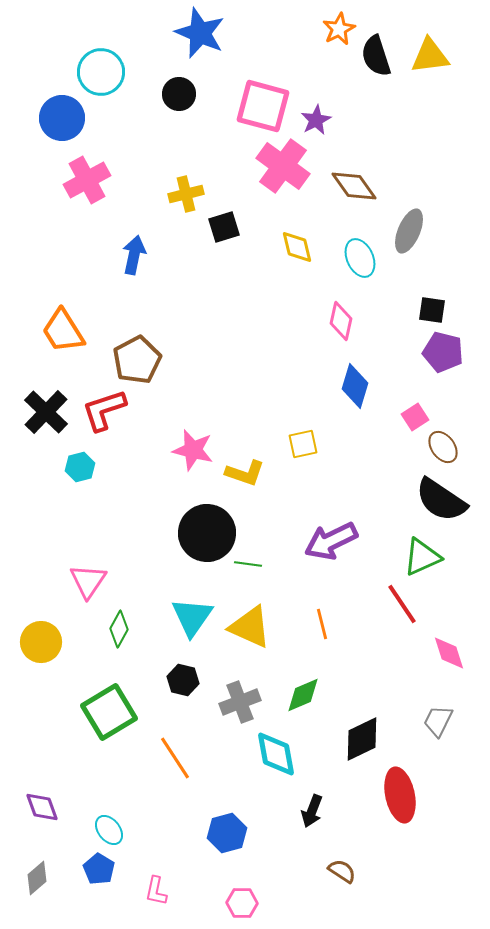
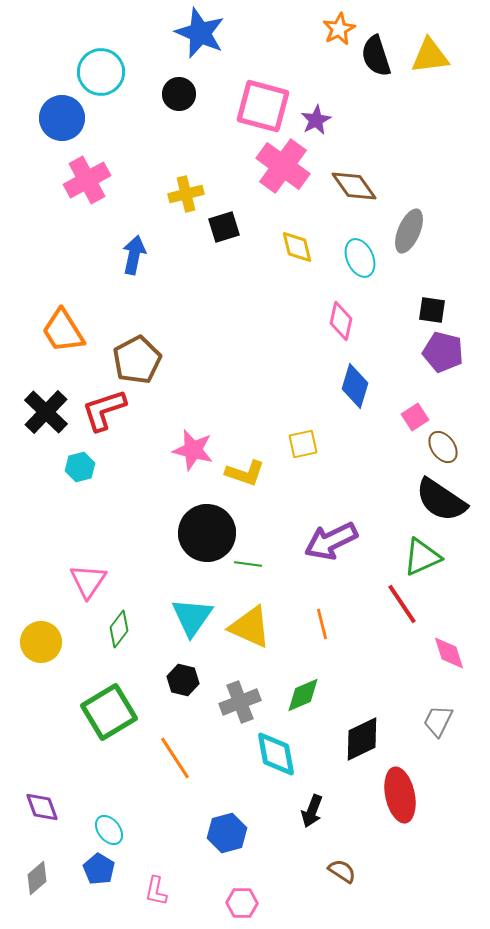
green diamond at (119, 629): rotated 9 degrees clockwise
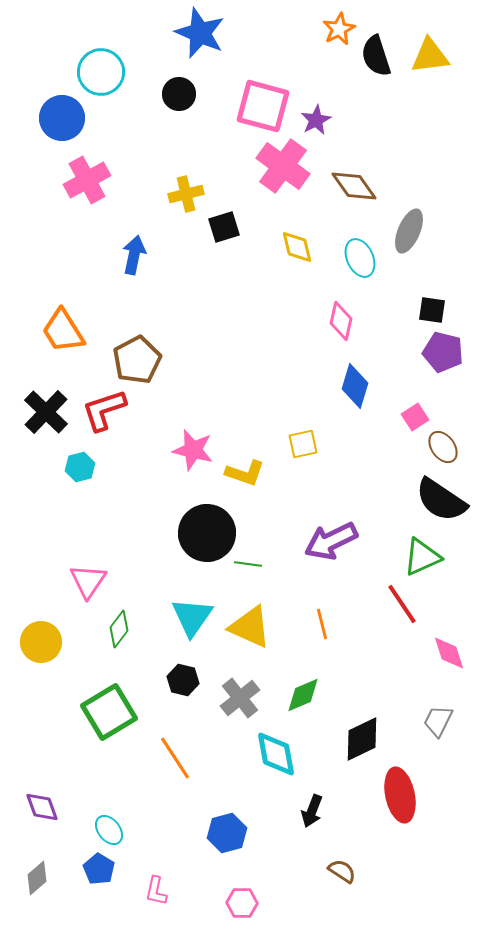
gray cross at (240, 702): moved 4 px up; rotated 18 degrees counterclockwise
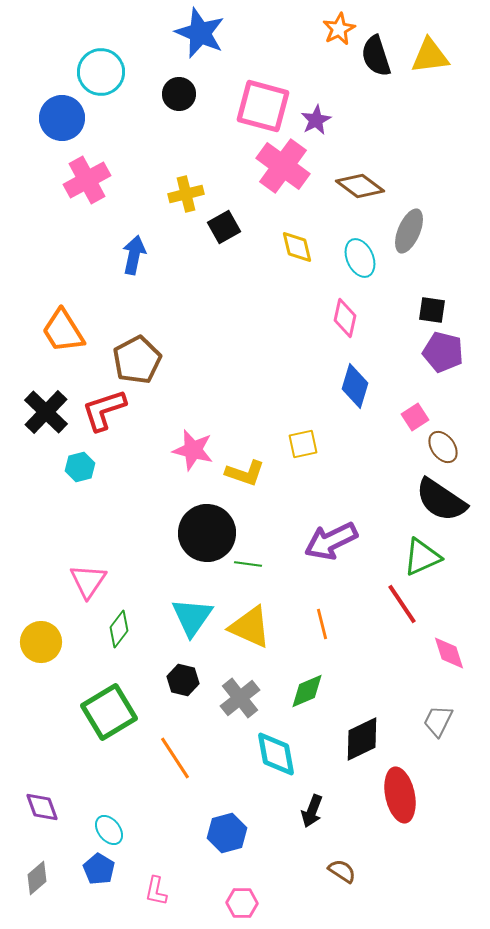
brown diamond at (354, 186): moved 6 px right; rotated 18 degrees counterclockwise
black square at (224, 227): rotated 12 degrees counterclockwise
pink diamond at (341, 321): moved 4 px right, 3 px up
green diamond at (303, 695): moved 4 px right, 4 px up
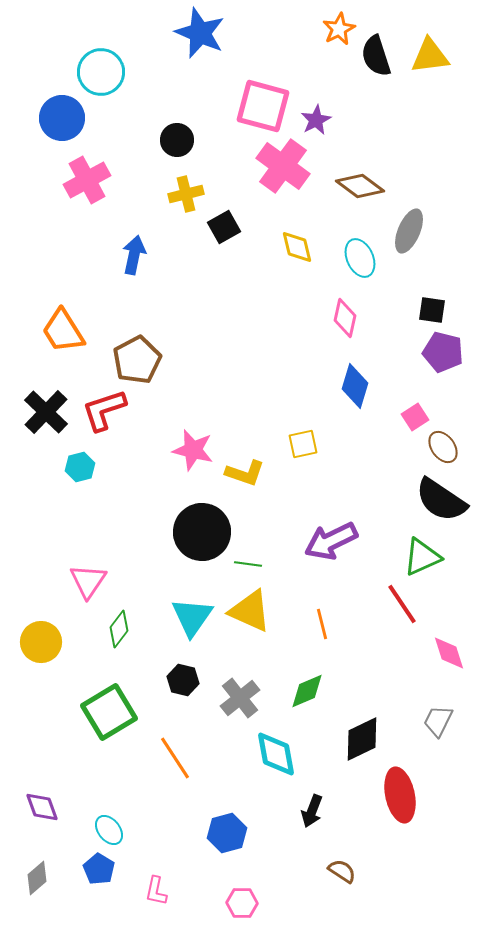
black circle at (179, 94): moved 2 px left, 46 px down
black circle at (207, 533): moved 5 px left, 1 px up
yellow triangle at (250, 627): moved 16 px up
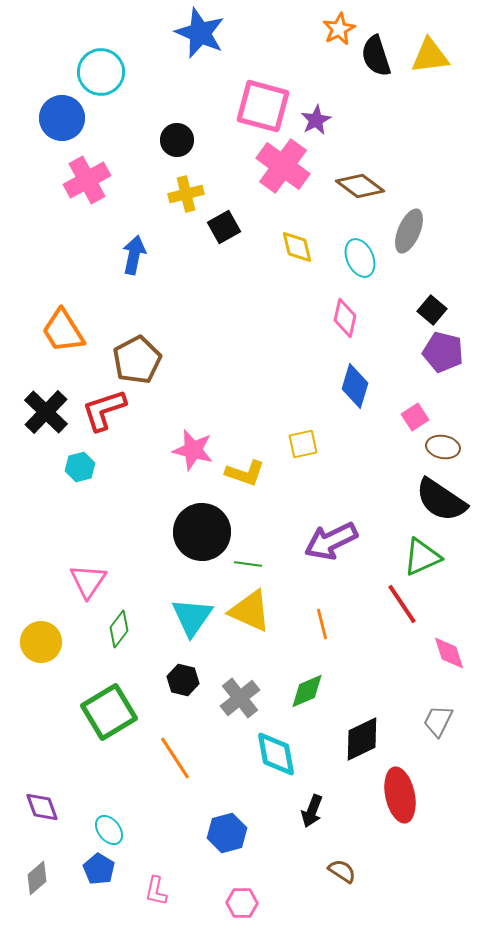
black square at (432, 310): rotated 32 degrees clockwise
brown ellipse at (443, 447): rotated 44 degrees counterclockwise
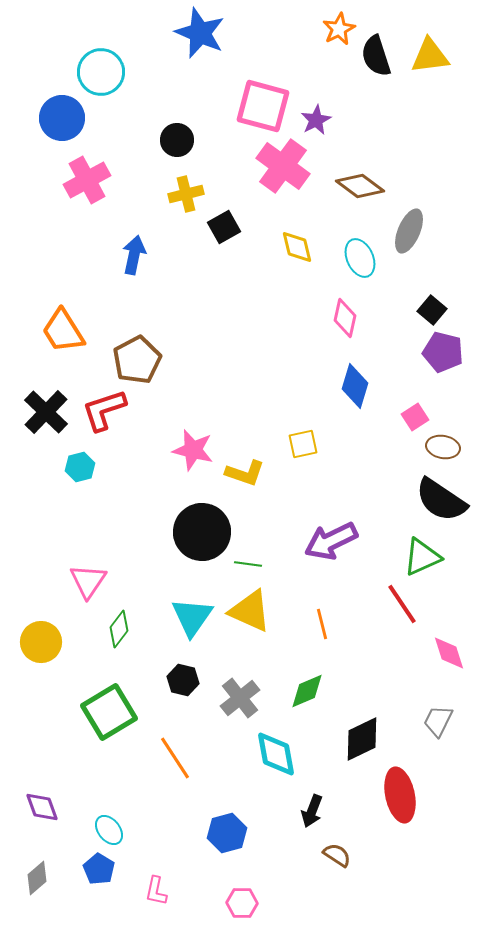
brown semicircle at (342, 871): moved 5 px left, 16 px up
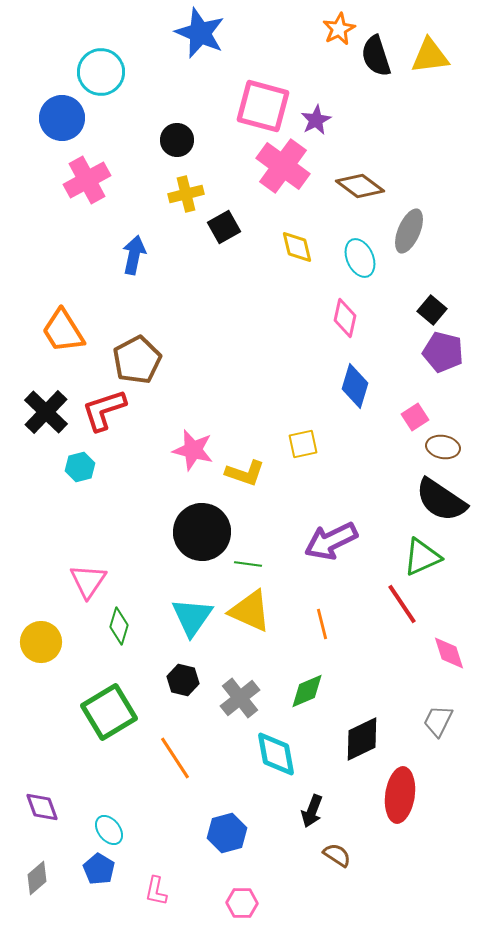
green diamond at (119, 629): moved 3 px up; rotated 21 degrees counterclockwise
red ellipse at (400, 795): rotated 20 degrees clockwise
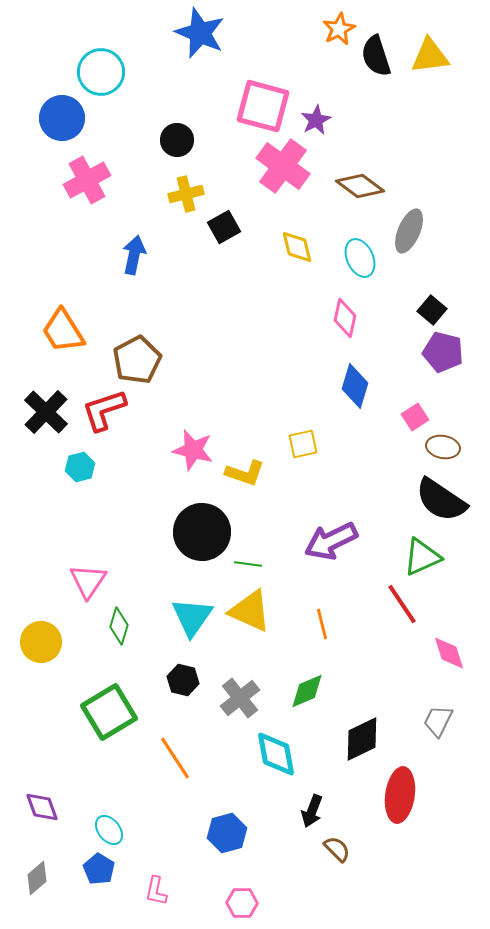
brown semicircle at (337, 855): moved 6 px up; rotated 12 degrees clockwise
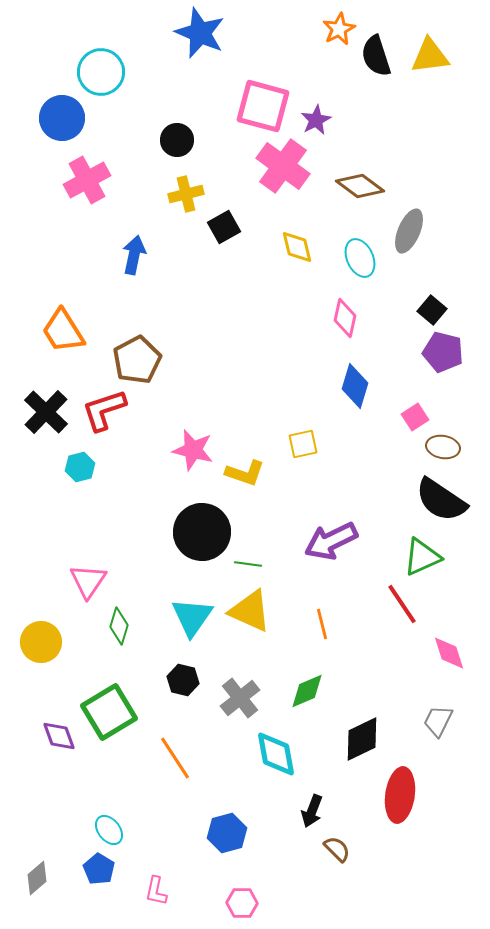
purple diamond at (42, 807): moved 17 px right, 71 px up
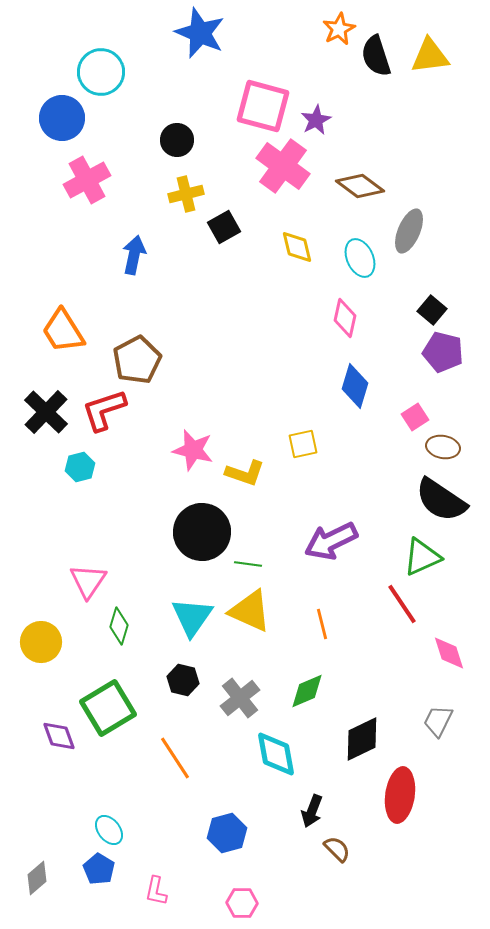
green square at (109, 712): moved 1 px left, 4 px up
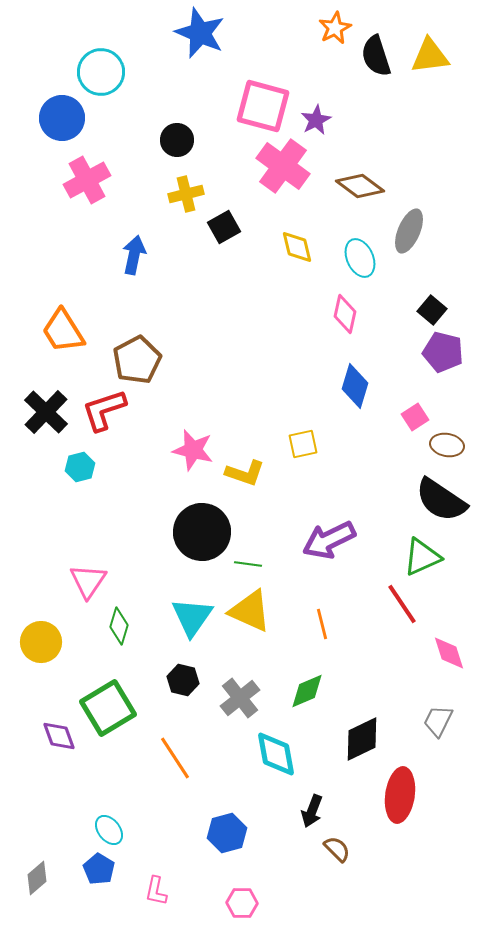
orange star at (339, 29): moved 4 px left, 1 px up
pink diamond at (345, 318): moved 4 px up
brown ellipse at (443, 447): moved 4 px right, 2 px up
purple arrow at (331, 541): moved 2 px left, 1 px up
